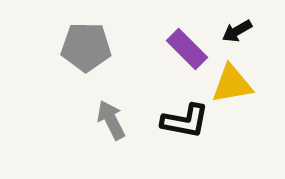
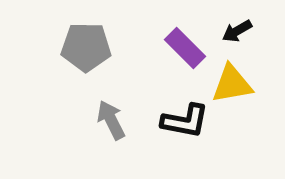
purple rectangle: moved 2 px left, 1 px up
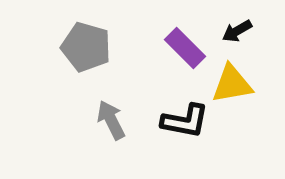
gray pentagon: rotated 15 degrees clockwise
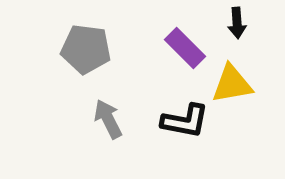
black arrow: moved 8 px up; rotated 64 degrees counterclockwise
gray pentagon: moved 2 px down; rotated 9 degrees counterclockwise
gray arrow: moved 3 px left, 1 px up
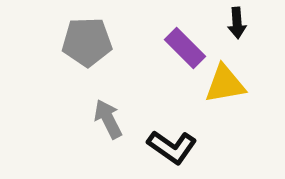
gray pentagon: moved 1 px right, 7 px up; rotated 9 degrees counterclockwise
yellow triangle: moved 7 px left
black L-shape: moved 13 px left, 26 px down; rotated 24 degrees clockwise
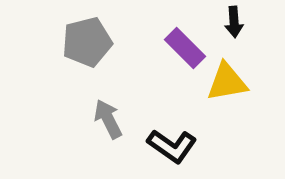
black arrow: moved 3 px left, 1 px up
gray pentagon: rotated 12 degrees counterclockwise
yellow triangle: moved 2 px right, 2 px up
black L-shape: moved 1 px up
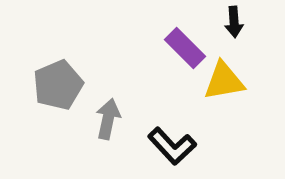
gray pentagon: moved 29 px left, 43 px down; rotated 9 degrees counterclockwise
yellow triangle: moved 3 px left, 1 px up
gray arrow: rotated 39 degrees clockwise
black L-shape: rotated 12 degrees clockwise
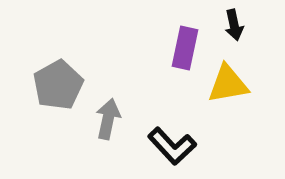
black arrow: moved 3 px down; rotated 8 degrees counterclockwise
purple rectangle: rotated 57 degrees clockwise
yellow triangle: moved 4 px right, 3 px down
gray pentagon: rotated 6 degrees counterclockwise
